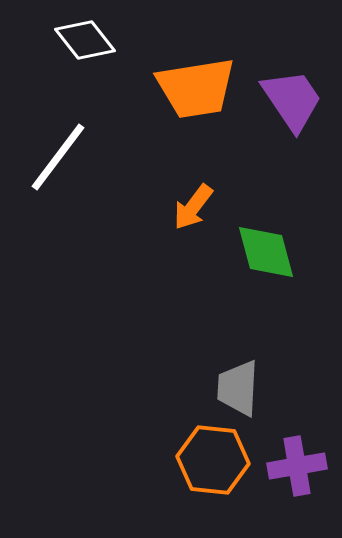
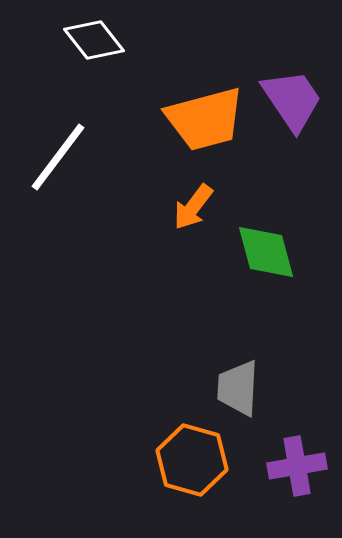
white diamond: moved 9 px right
orange trapezoid: moved 9 px right, 31 px down; rotated 6 degrees counterclockwise
orange hexagon: moved 21 px left; rotated 10 degrees clockwise
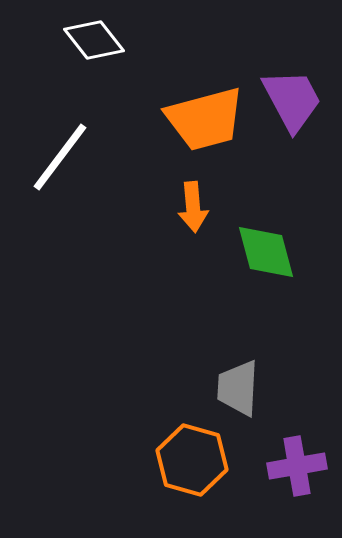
purple trapezoid: rotated 6 degrees clockwise
white line: moved 2 px right
orange arrow: rotated 42 degrees counterclockwise
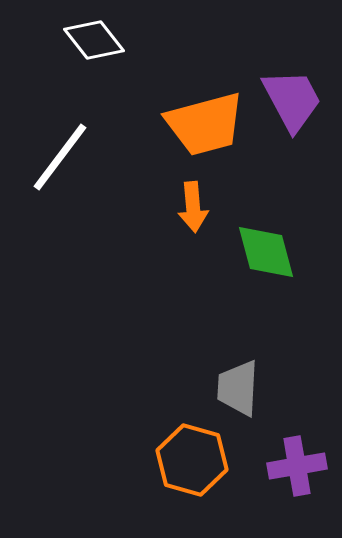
orange trapezoid: moved 5 px down
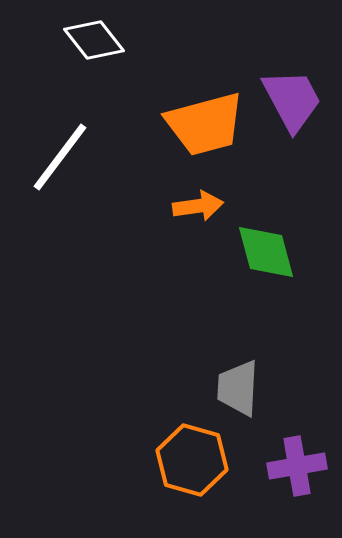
orange arrow: moved 5 px right, 1 px up; rotated 93 degrees counterclockwise
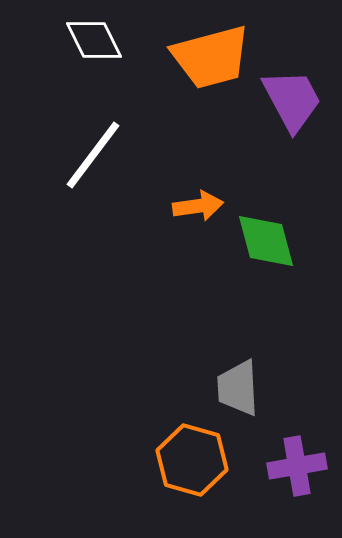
white diamond: rotated 12 degrees clockwise
orange trapezoid: moved 6 px right, 67 px up
white line: moved 33 px right, 2 px up
green diamond: moved 11 px up
gray trapezoid: rotated 6 degrees counterclockwise
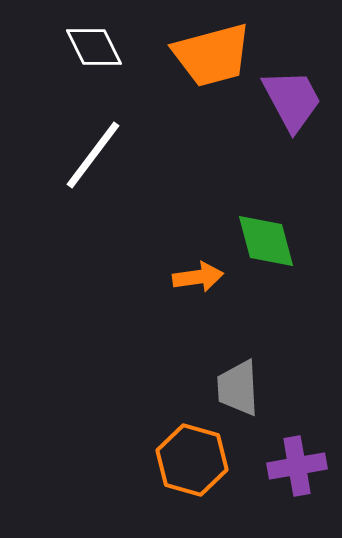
white diamond: moved 7 px down
orange trapezoid: moved 1 px right, 2 px up
orange arrow: moved 71 px down
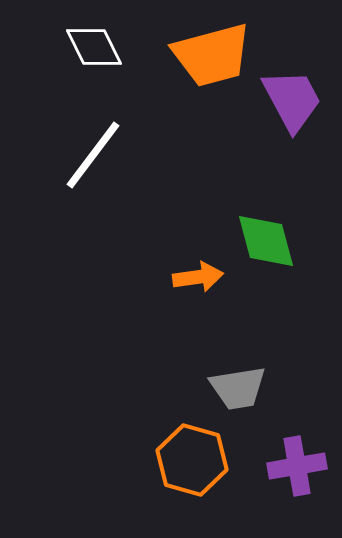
gray trapezoid: rotated 96 degrees counterclockwise
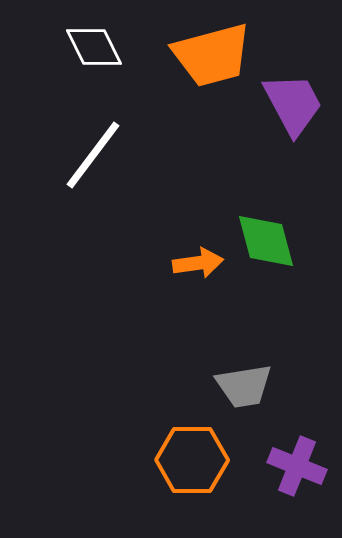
purple trapezoid: moved 1 px right, 4 px down
orange arrow: moved 14 px up
gray trapezoid: moved 6 px right, 2 px up
orange hexagon: rotated 16 degrees counterclockwise
purple cross: rotated 32 degrees clockwise
